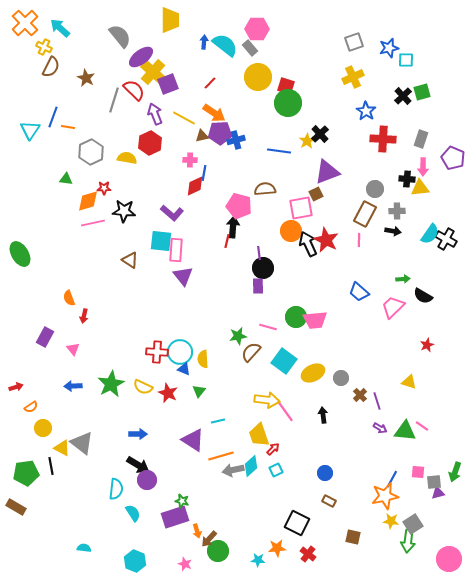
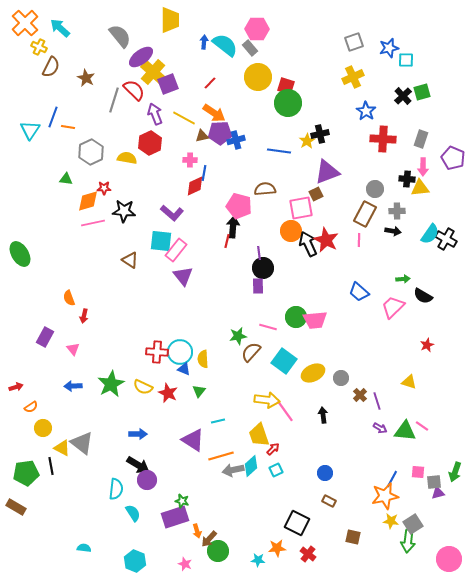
yellow cross at (44, 47): moved 5 px left
black cross at (320, 134): rotated 30 degrees clockwise
pink rectangle at (176, 250): rotated 35 degrees clockwise
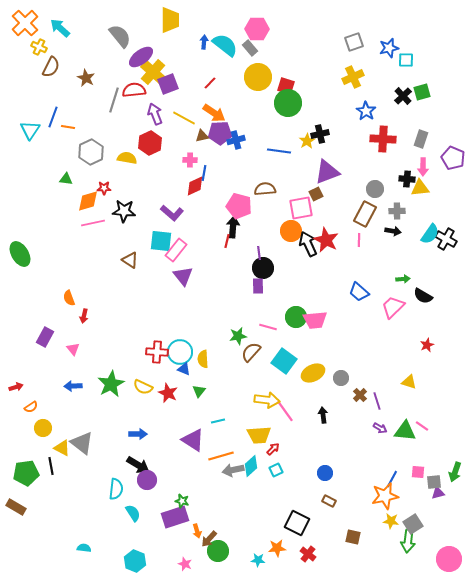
red semicircle at (134, 90): rotated 50 degrees counterclockwise
yellow trapezoid at (259, 435): rotated 75 degrees counterclockwise
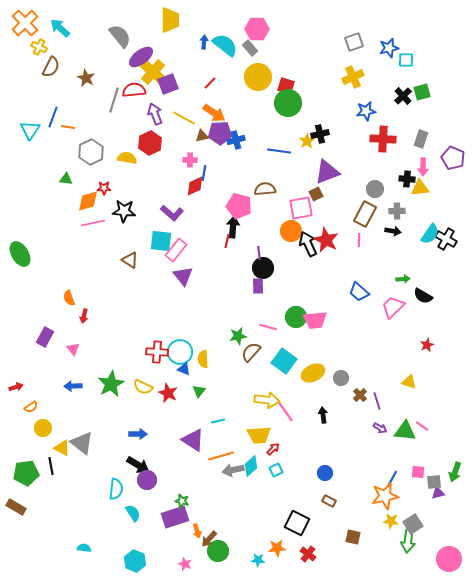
blue star at (366, 111): rotated 30 degrees clockwise
